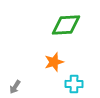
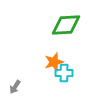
cyan cross: moved 10 px left, 11 px up
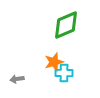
green diamond: rotated 20 degrees counterclockwise
gray arrow: moved 2 px right, 8 px up; rotated 48 degrees clockwise
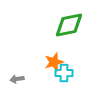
green diamond: moved 3 px right; rotated 12 degrees clockwise
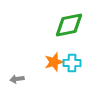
cyan cross: moved 8 px right, 10 px up
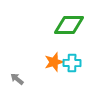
green diamond: rotated 12 degrees clockwise
gray arrow: rotated 48 degrees clockwise
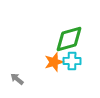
green diamond: moved 14 px down; rotated 16 degrees counterclockwise
cyan cross: moved 2 px up
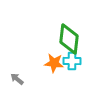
green diamond: rotated 68 degrees counterclockwise
orange star: moved 1 px down; rotated 24 degrees clockwise
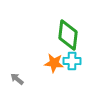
green diamond: moved 1 px left, 4 px up
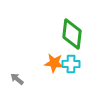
green diamond: moved 4 px right, 1 px up
cyan cross: moved 1 px left, 3 px down
